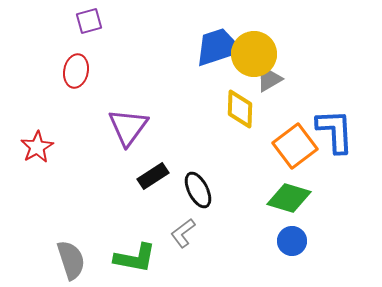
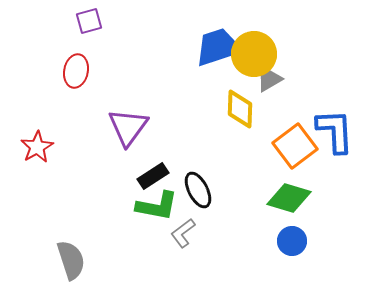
green L-shape: moved 22 px right, 52 px up
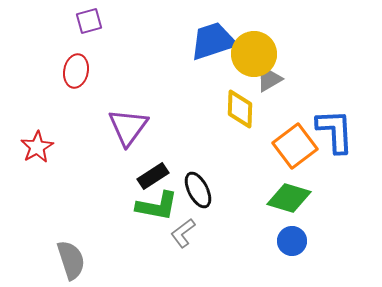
blue trapezoid: moved 5 px left, 6 px up
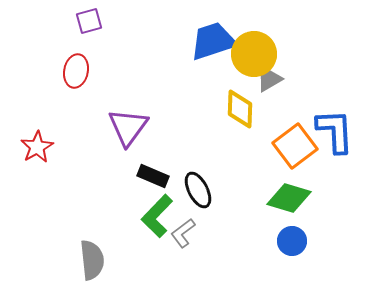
black rectangle: rotated 56 degrees clockwise
green L-shape: moved 10 px down; rotated 123 degrees clockwise
gray semicircle: moved 21 px right; rotated 12 degrees clockwise
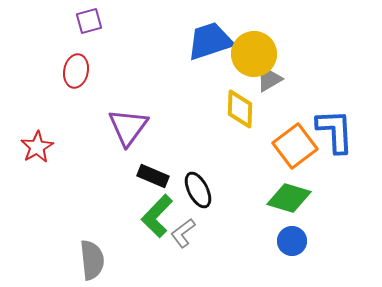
blue trapezoid: moved 3 px left
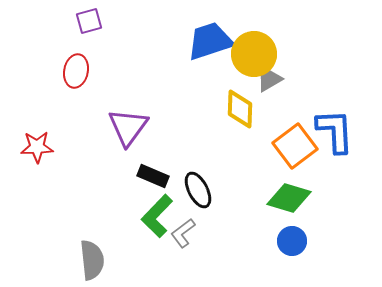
red star: rotated 28 degrees clockwise
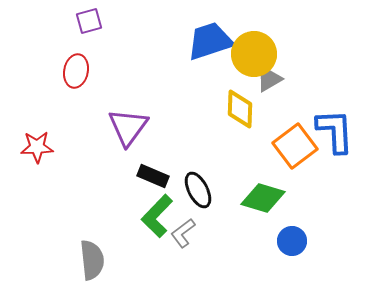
green diamond: moved 26 px left
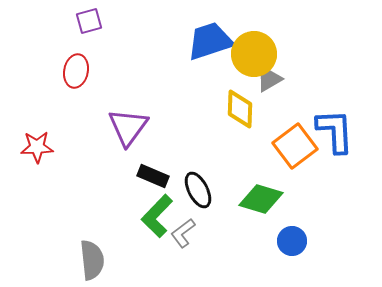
green diamond: moved 2 px left, 1 px down
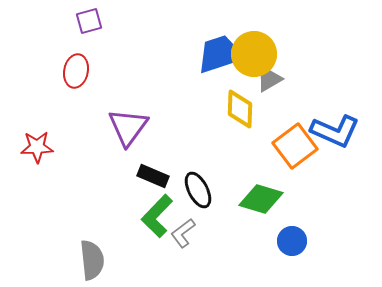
blue trapezoid: moved 10 px right, 13 px down
blue L-shape: rotated 117 degrees clockwise
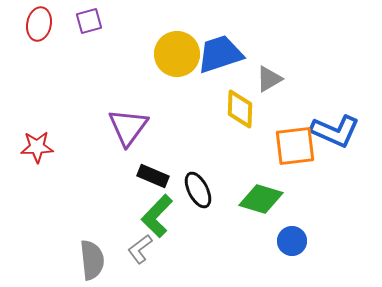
yellow circle: moved 77 px left
red ellipse: moved 37 px left, 47 px up
orange square: rotated 30 degrees clockwise
gray L-shape: moved 43 px left, 16 px down
